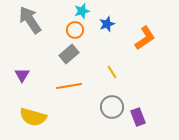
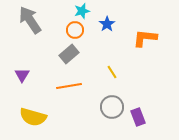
blue star: rotated 14 degrees counterclockwise
orange L-shape: rotated 140 degrees counterclockwise
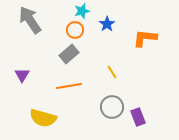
yellow semicircle: moved 10 px right, 1 px down
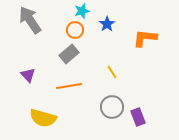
purple triangle: moved 6 px right; rotated 14 degrees counterclockwise
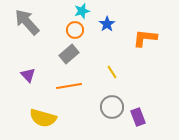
gray arrow: moved 3 px left, 2 px down; rotated 8 degrees counterclockwise
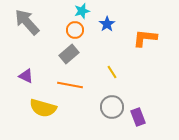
purple triangle: moved 2 px left, 1 px down; rotated 21 degrees counterclockwise
orange line: moved 1 px right, 1 px up; rotated 20 degrees clockwise
yellow semicircle: moved 10 px up
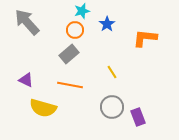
purple triangle: moved 4 px down
